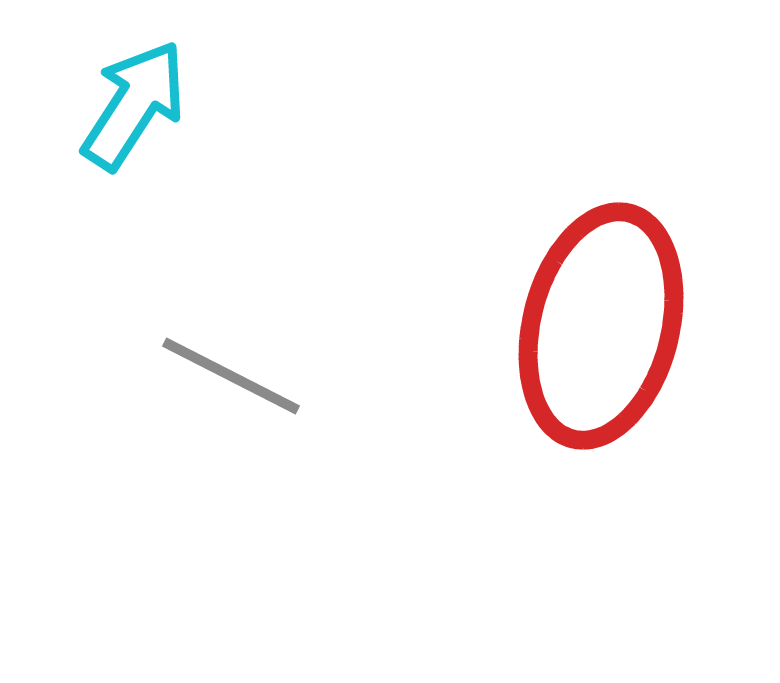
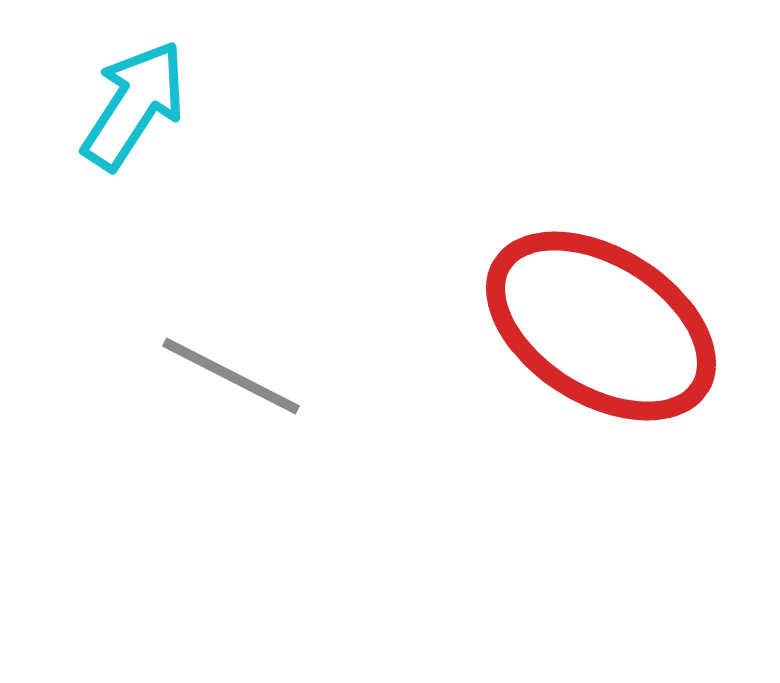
red ellipse: rotated 72 degrees counterclockwise
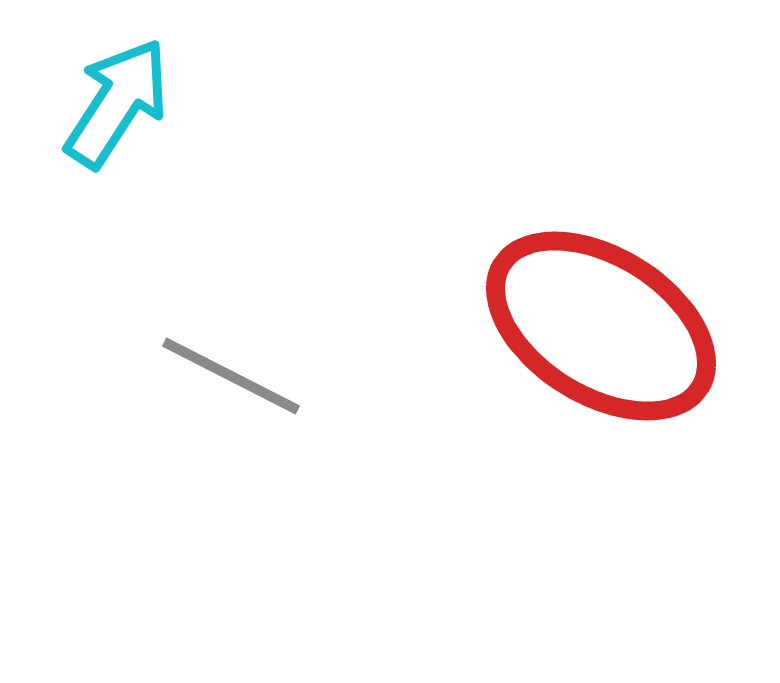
cyan arrow: moved 17 px left, 2 px up
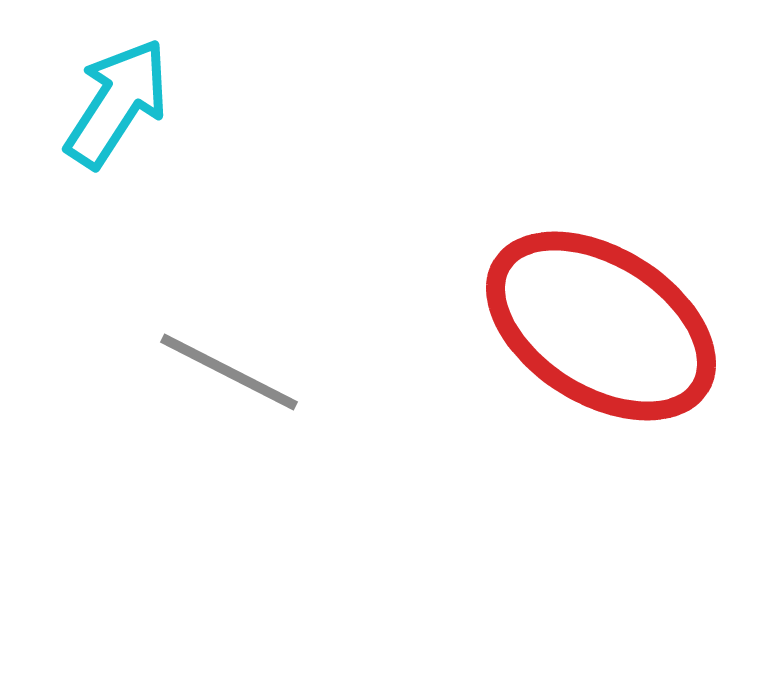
gray line: moved 2 px left, 4 px up
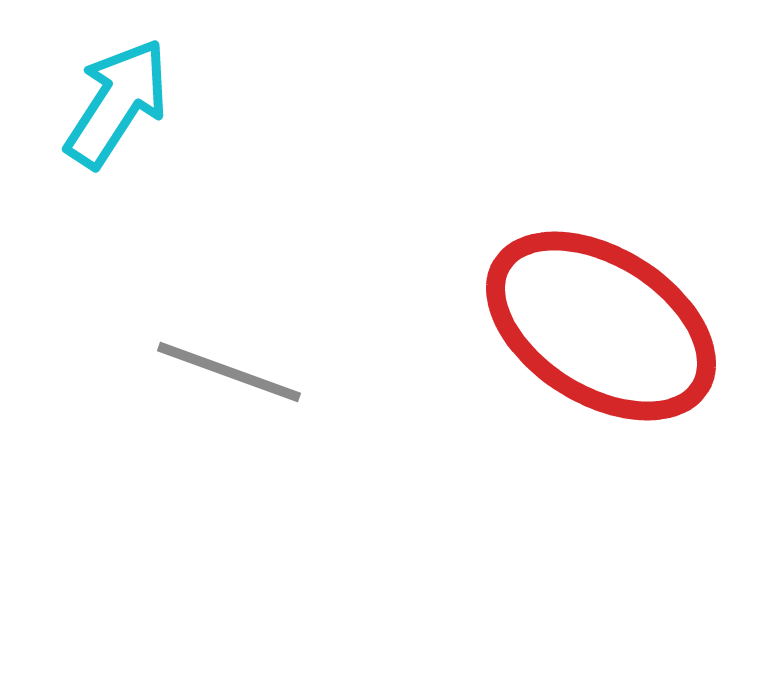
gray line: rotated 7 degrees counterclockwise
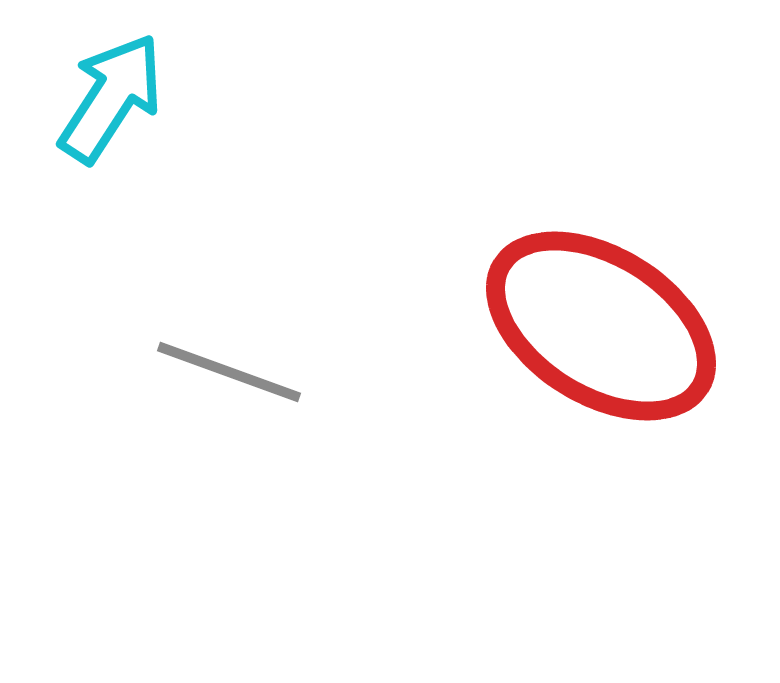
cyan arrow: moved 6 px left, 5 px up
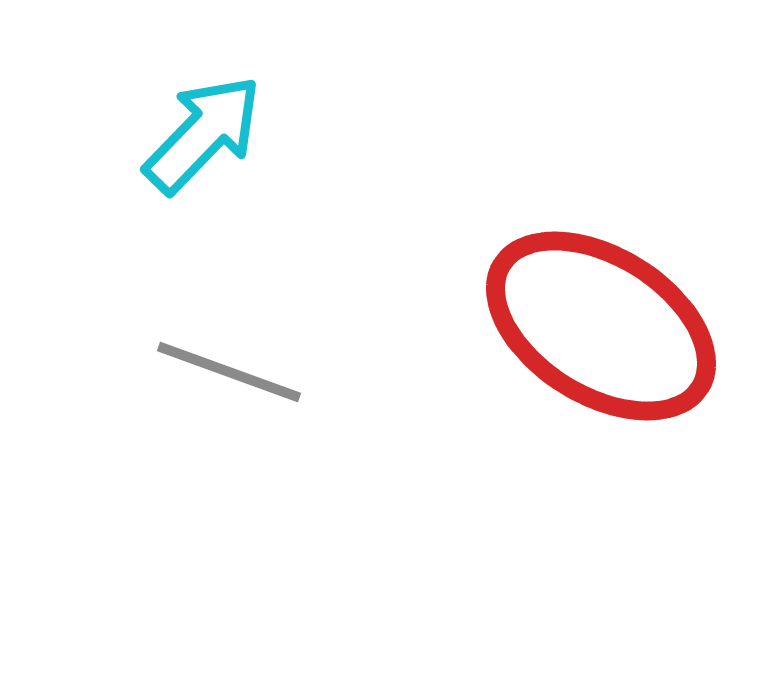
cyan arrow: moved 92 px right, 36 px down; rotated 11 degrees clockwise
